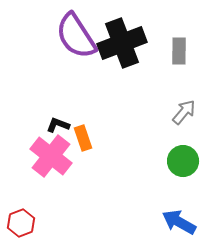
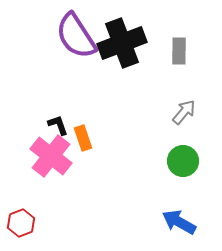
black L-shape: rotated 50 degrees clockwise
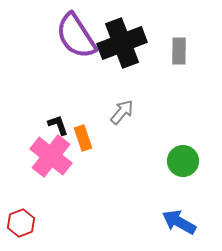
gray arrow: moved 62 px left
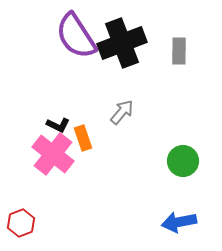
black L-shape: rotated 135 degrees clockwise
pink cross: moved 2 px right, 2 px up
blue arrow: rotated 40 degrees counterclockwise
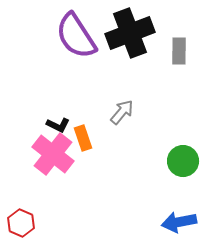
black cross: moved 8 px right, 10 px up
red hexagon: rotated 16 degrees counterclockwise
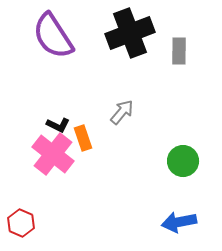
purple semicircle: moved 23 px left
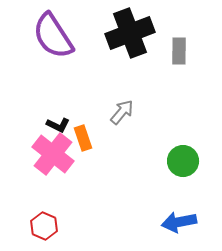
red hexagon: moved 23 px right, 3 px down
